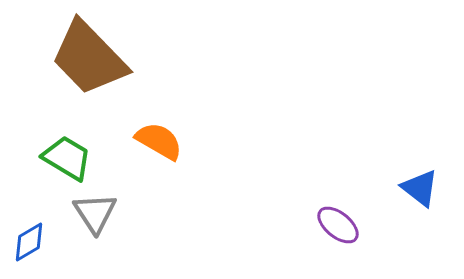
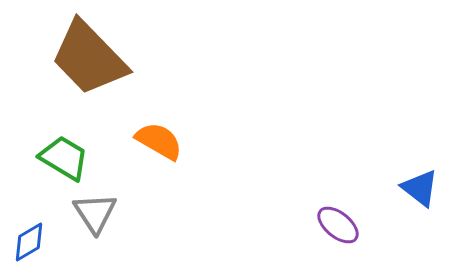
green trapezoid: moved 3 px left
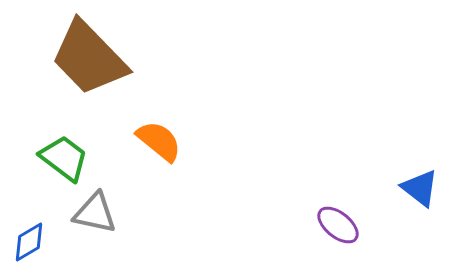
orange semicircle: rotated 9 degrees clockwise
green trapezoid: rotated 6 degrees clockwise
gray triangle: rotated 45 degrees counterclockwise
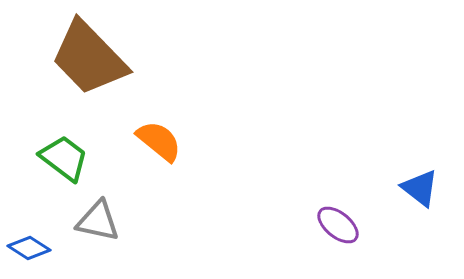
gray triangle: moved 3 px right, 8 px down
blue diamond: moved 6 px down; rotated 63 degrees clockwise
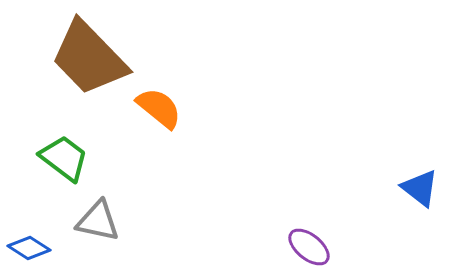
orange semicircle: moved 33 px up
purple ellipse: moved 29 px left, 22 px down
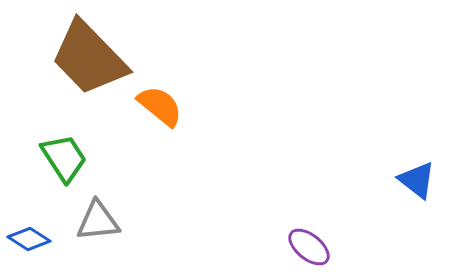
orange semicircle: moved 1 px right, 2 px up
green trapezoid: rotated 20 degrees clockwise
blue triangle: moved 3 px left, 8 px up
gray triangle: rotated 18 degrees counterclockwise
blue diamond: moved 9 px up
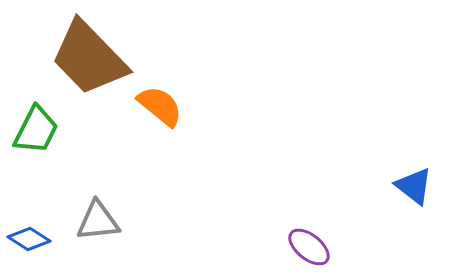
green trapezoid: moved 28 px left, 28 px up; rotated 60 degrees clockwise
blue triangle: moved 3 px left, 6 px down
